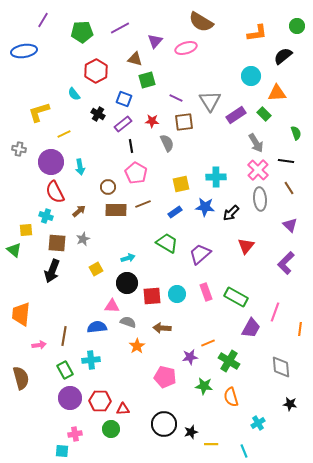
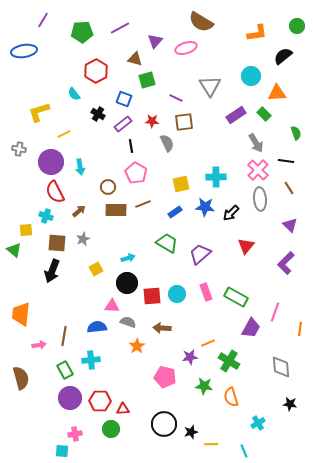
gray triangle at (210, 101): moved 15 px up
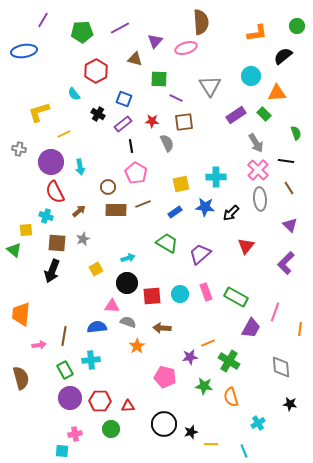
brown semicircle at (201, 22): rotated 125 degrees counterclockwise
green square at (147, 80): moved 12 px right, 1 px up; rotated 18 degrees clockwise
cyan circle at (177, 294): moved 3 px right
red triangle at (123, 409): moved 5 px right, 3 px up
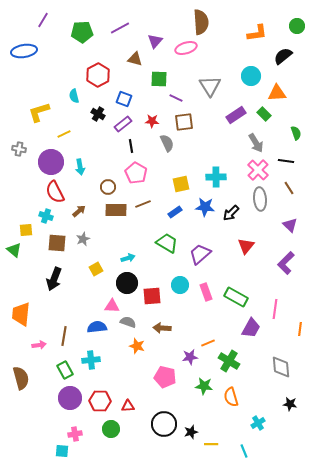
red hexagon at (96, 71): moved 2 px right, 4 px down
cyan semicircle at (74, 94): moved 2 px down; rotated 24 degrees clockwise
black arrow at (52, 271): moved 2 px right, 8 px down
cyan circle at (180, 294): moved 9 px up
pink line at (275, 312): moved 3 px up; rotated 12 degrees counterclockwise
orange star at (137, 346): rotated 21 degrees counterclockwise
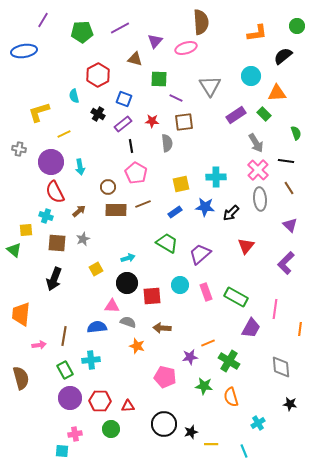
gray semicircle at (167, 143): rotated 18 degrees clockwise
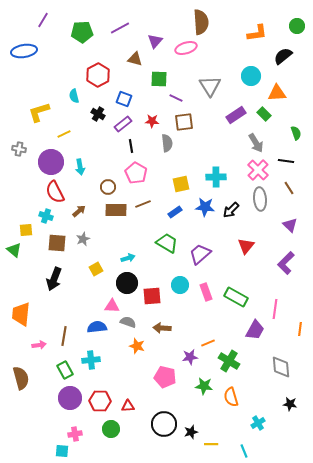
black arrow at (231, 213): moved 3 px up
purple trapezoid at (251, 328): moved 4 px right, 2 px down
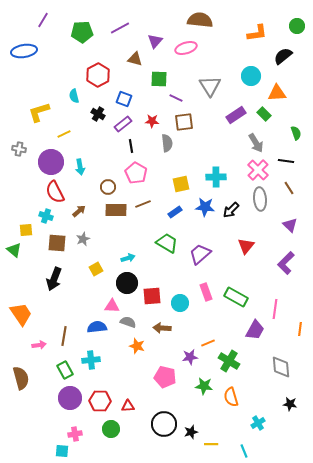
brown semicircle at (201, 22): moved 1 px left, 2 px up; rotated 80 degrees counterclockwise
cyan circle at (180, 285): moved 18 px down
orange trapezoid at (21, 314): rotated 140 degrees clockwise
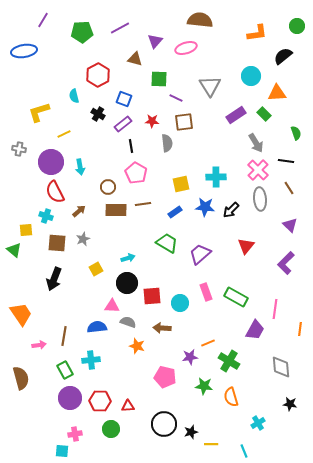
brown line at (143, 204): rotated 14 degrees clockwise
